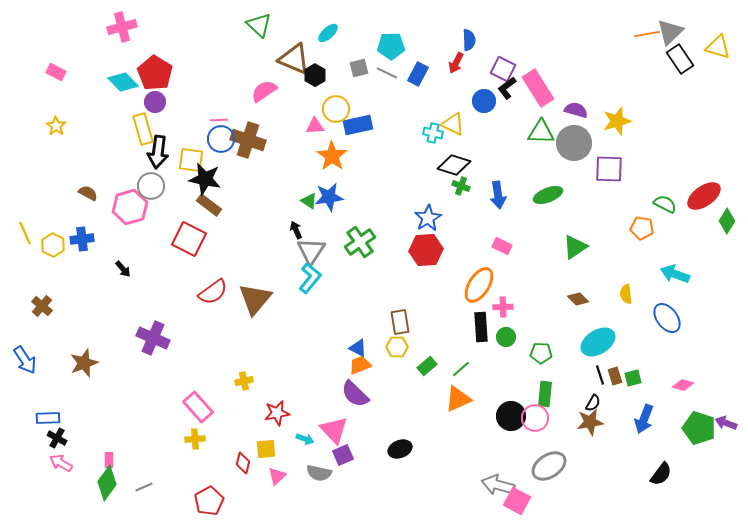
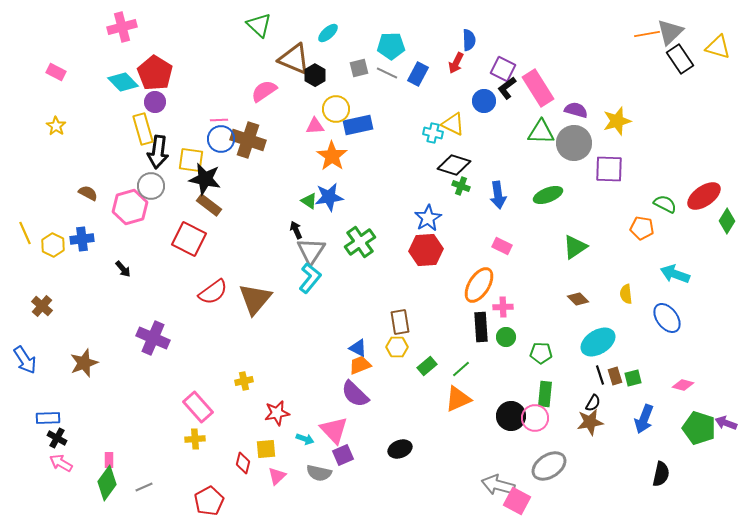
black semicircle at (661, 474): rotated 25 degrees counterclockwise
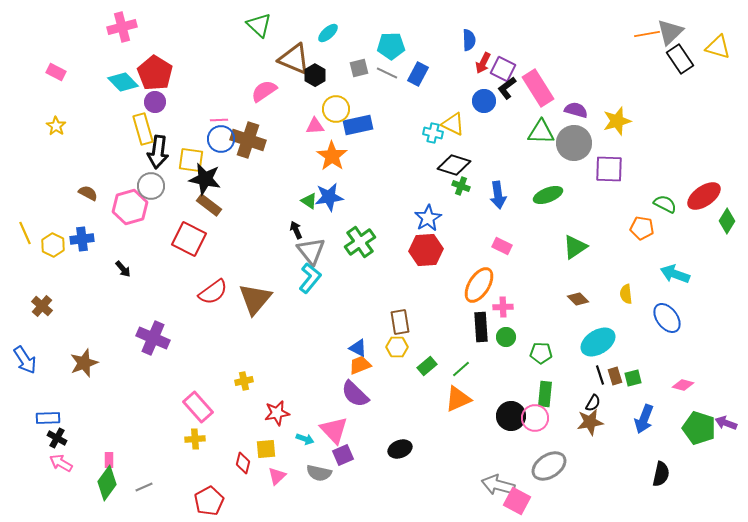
red arrow at (456, 63): moved 27 px right
gray triangle at (311, 251): rotated 12 degrees counterclockwise
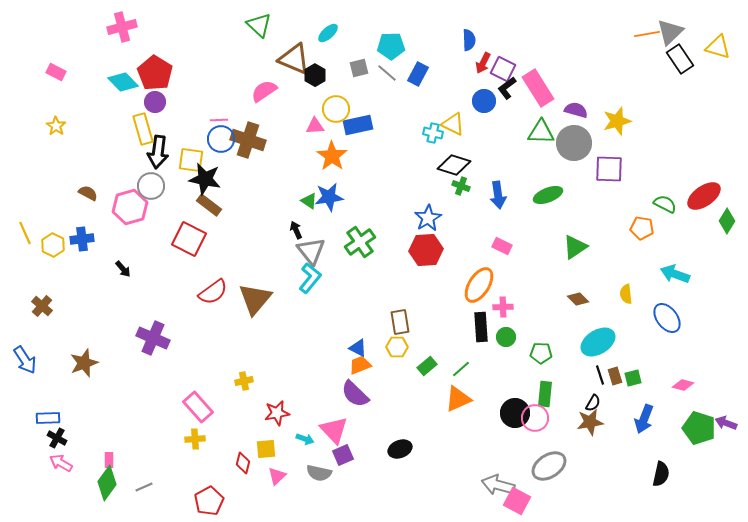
gray line at (387, 73): rotated 15 degrees clockwise
black circle at (511, 416): moved 4 px right, 3 px up
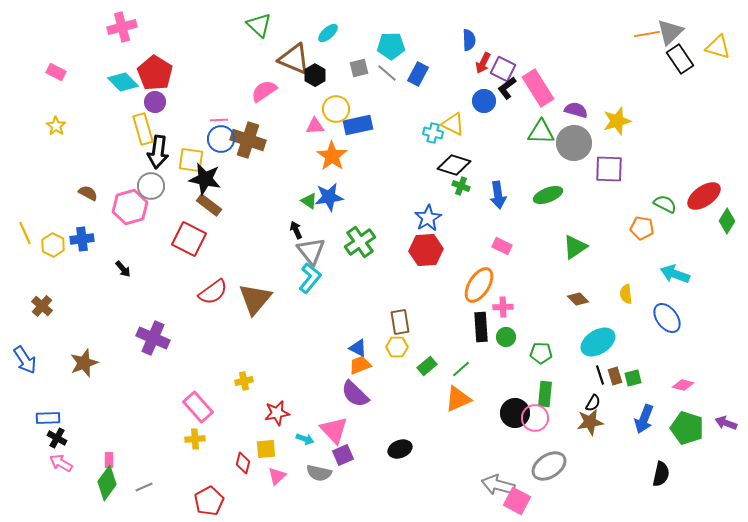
green pentagon at (699, 428): moved 12 px left
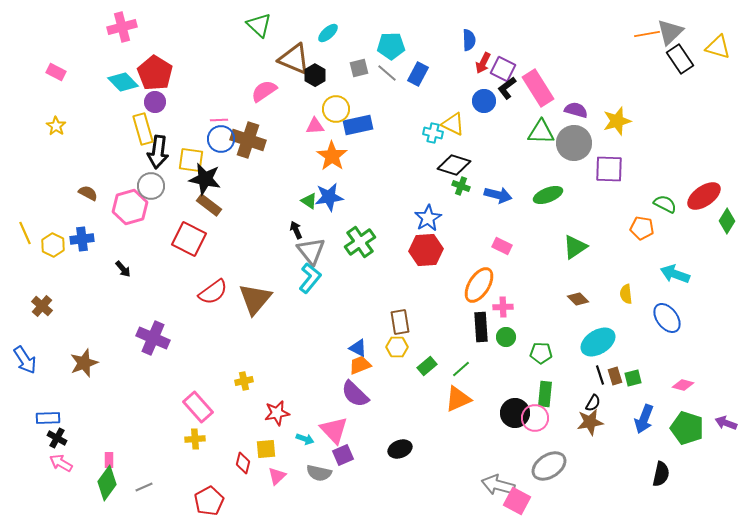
blue arrow at (498, 195): rotated 68 degrees counterclockwise
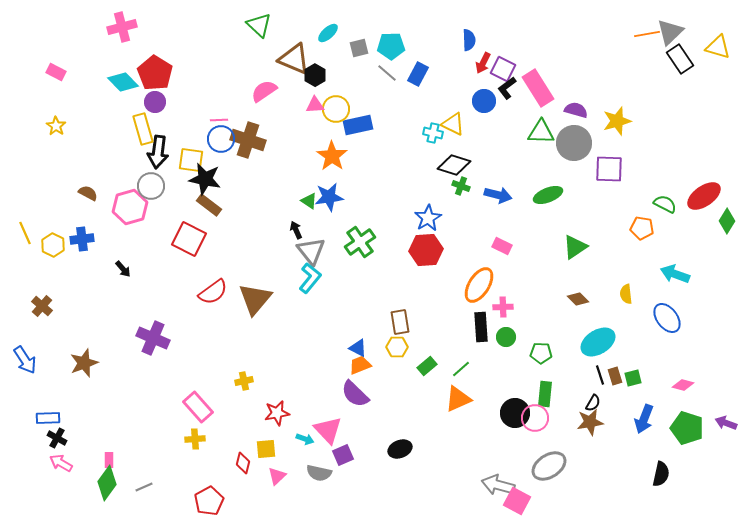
gray square at (359, 68): moved 20 px up
pink triangle at (315, 126): moved 21 px up
pink triangle at (334, 430): moved 6 px left
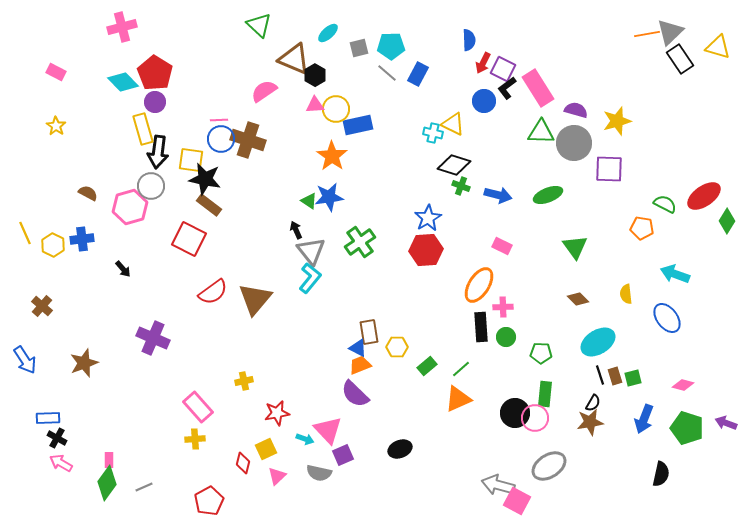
green triangle at (575, 247): rotated 32 degrees counterclockwise
brown rectangle at (400, 322): moved 31 px left, 10 px down
yellow square at (266, 449): rotated 20 degrees counterclockwise
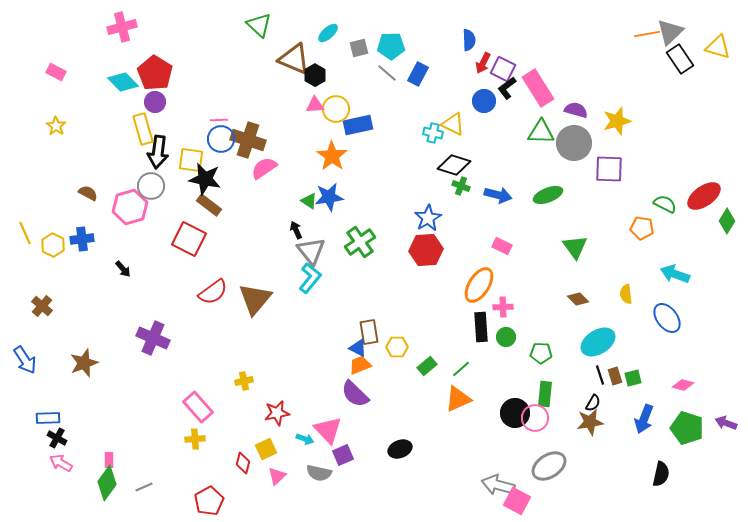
pink semicircle at (264, 91): moved 77 px down
